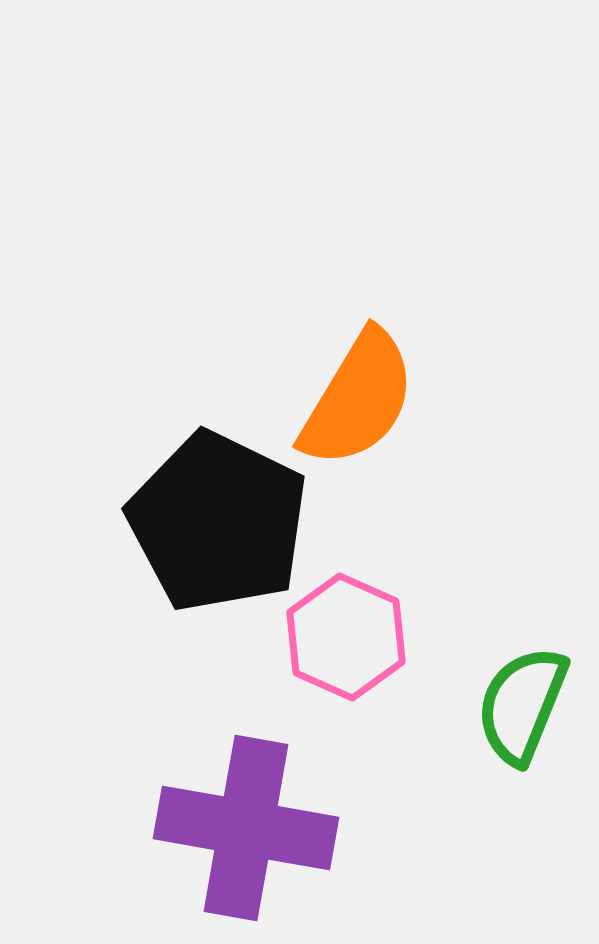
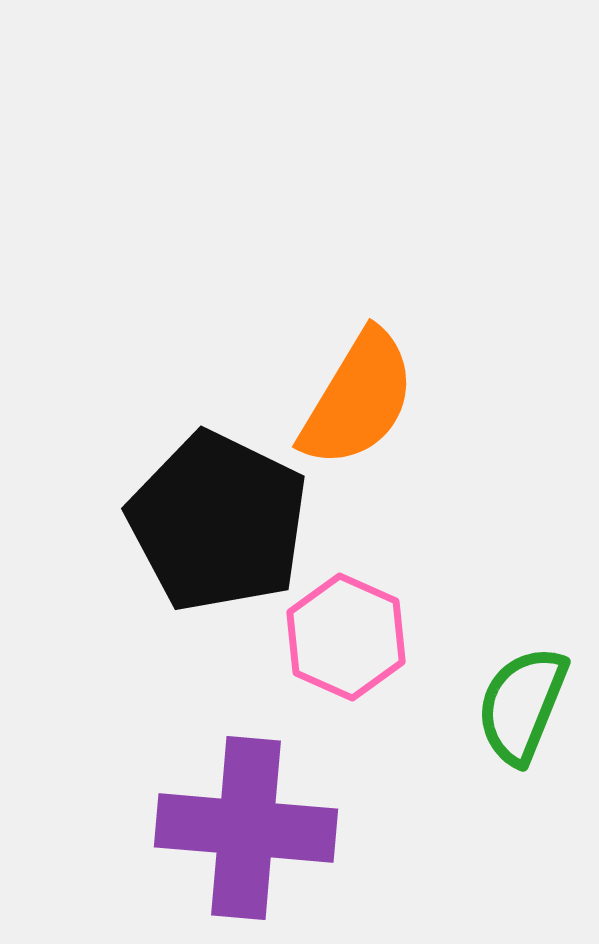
purple cross: rotated 5 degrees counterclockwise
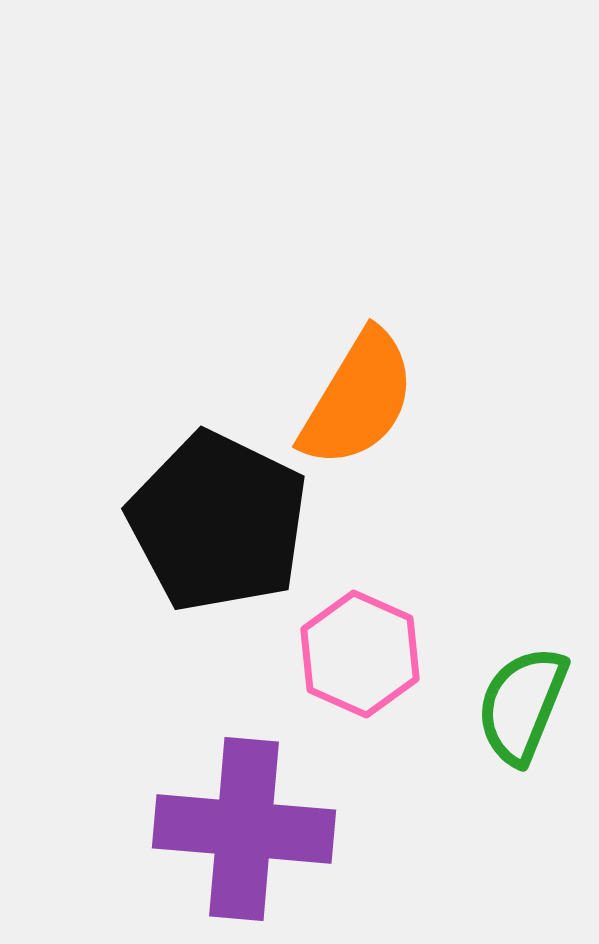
pink hexagon: moved 14 px right, 17 px down
purple cross: moved 2 px left, 1 px down
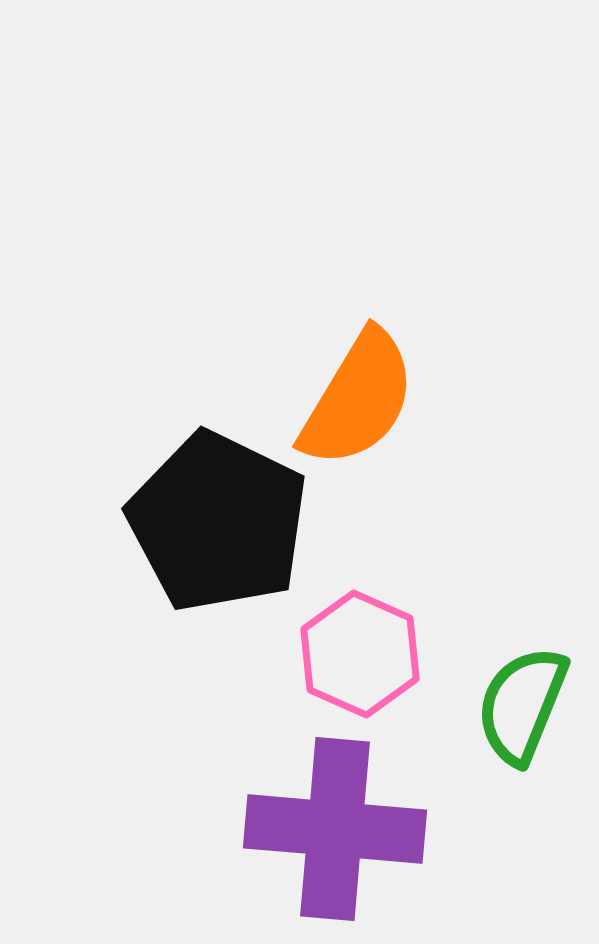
purple cross: moved 91 px right
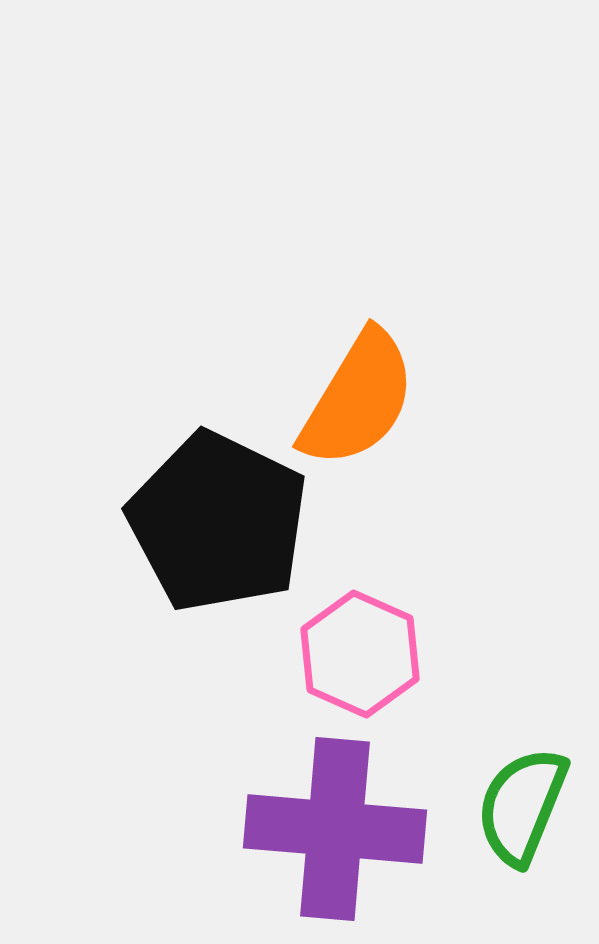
green semicircle: moved 101 px down
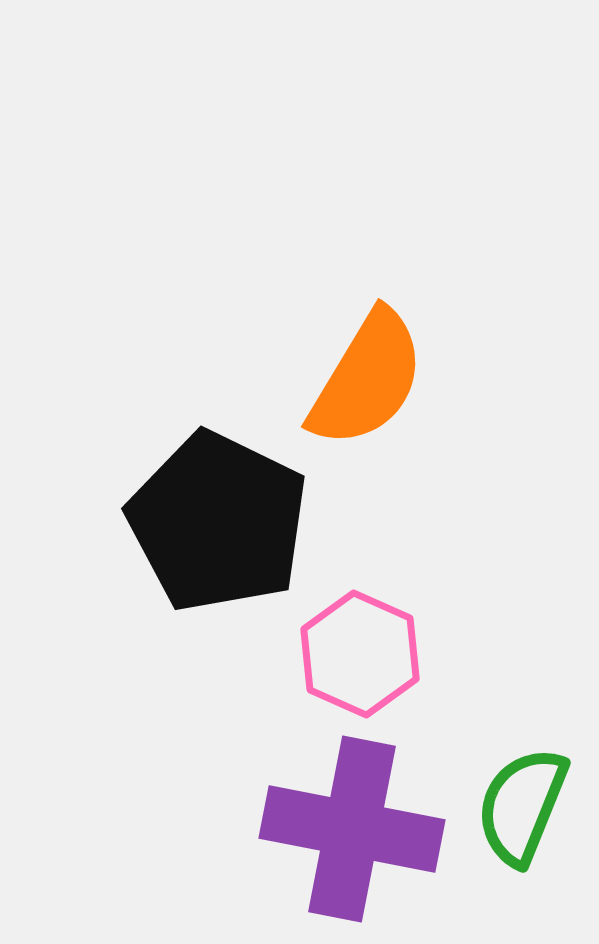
orange semicircle: moved 9 px right, 20 px up
purple cross: moved 17 px right; rotated 6 degrees clockwise
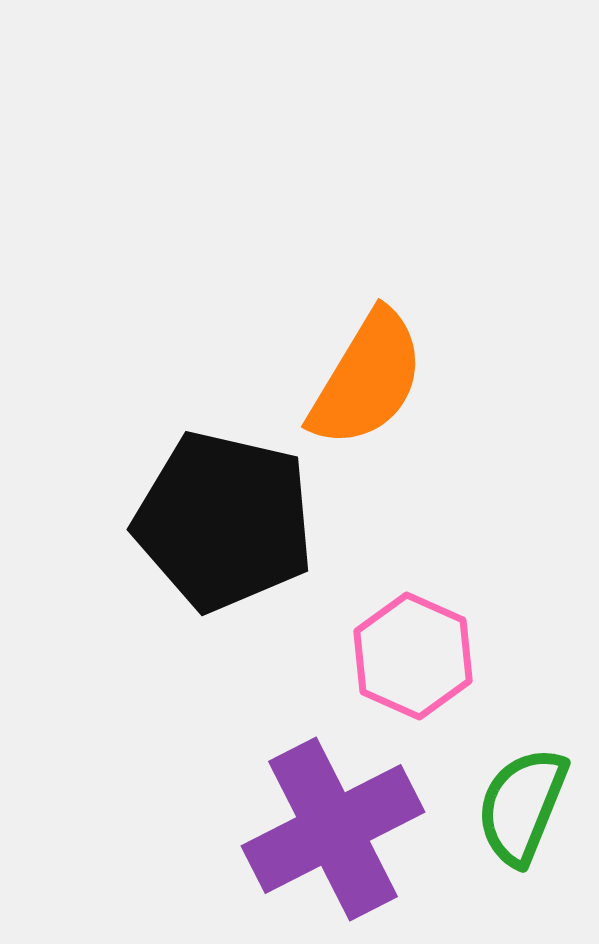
black pentagon: moved 6 px right, 1 px up; rotated 13 degrees counterclockwise
pink hexagon: moved 53 px right, 2 px down
purple cross: moved 19 px left; rotated 38 degrees counterclockwise
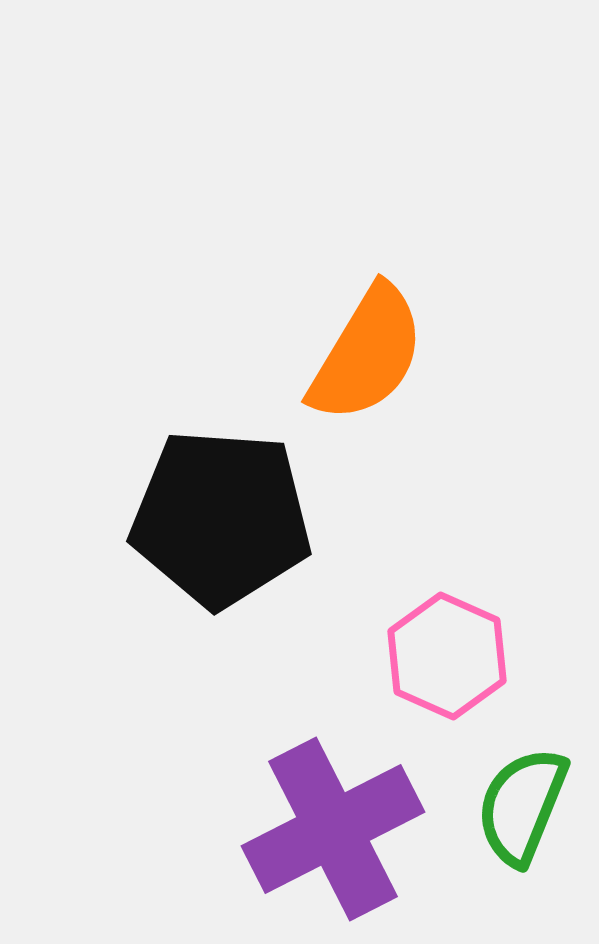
orange semicircle: moved 25 px up
black pentagon: moved 3 px left, 3 px up; rotated 9 degrees counterclockwise
pink hexagon: moved 34 px right
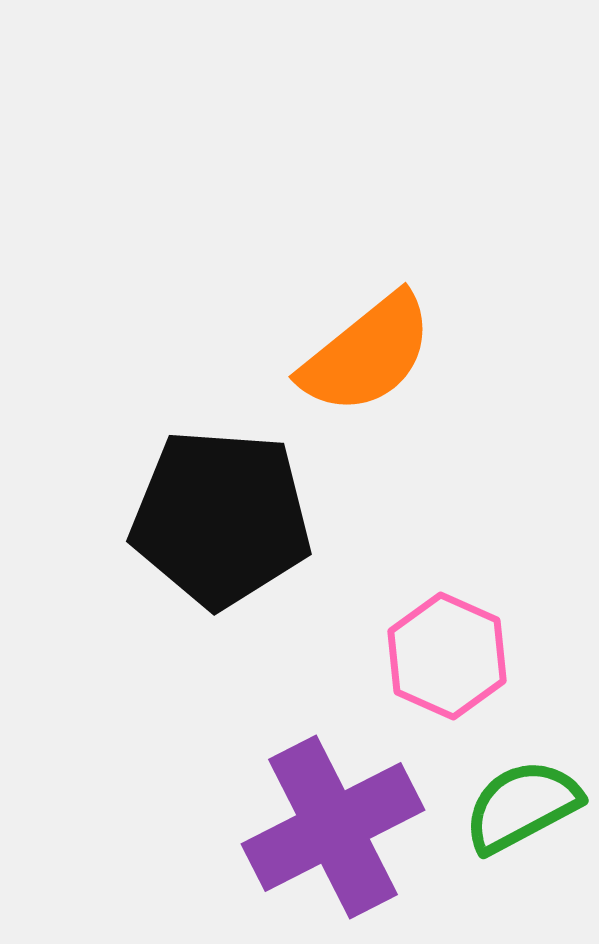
orange semicircle: rotated 20 degrees clockwise
green semicircle: rotated 40 degrees clockwise
purple cross: moved 2 px up
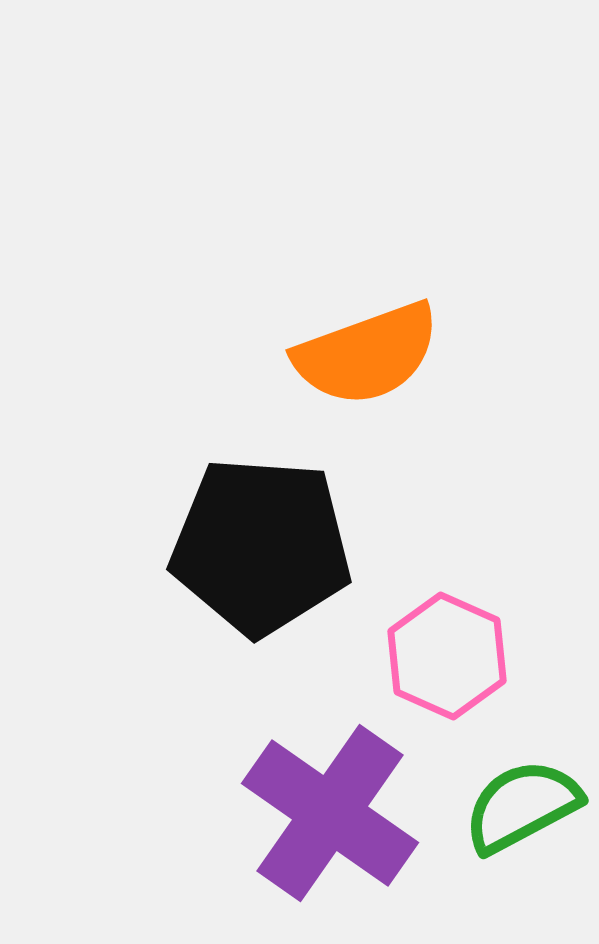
orange semicircle: rotated 19 degrees clockwise
black pentagon: moved 40 px right, 28 px down
purple cross: moved 3 px left, 14 px up; rotated 28 degrees counterclockwise
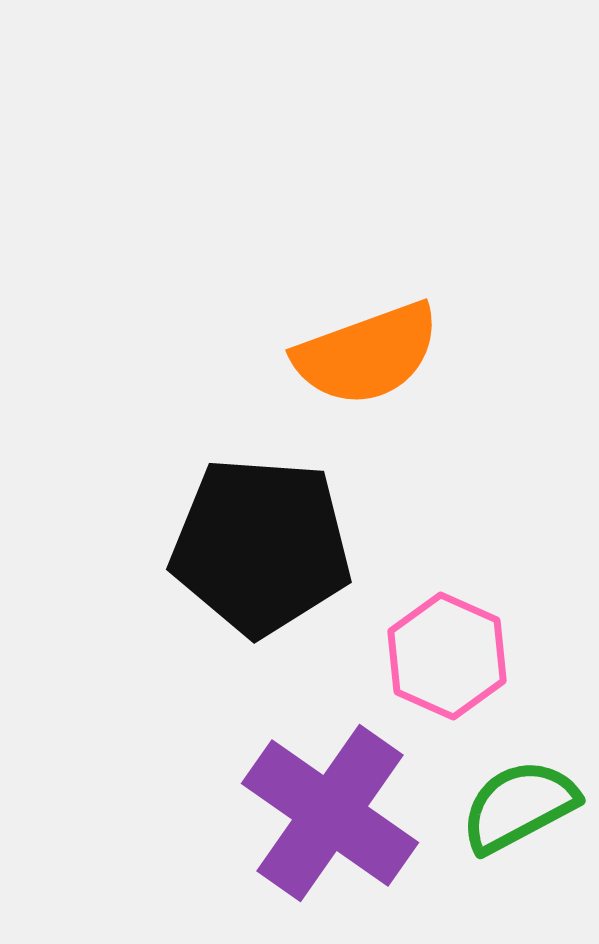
green semicircle: moved 3 px left
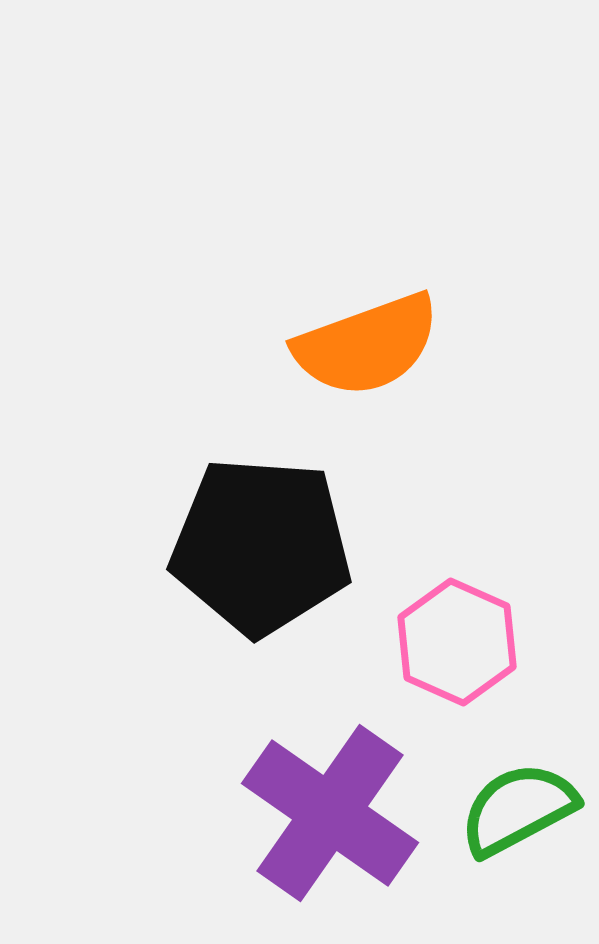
orange semicircle: moved 9 px up
pink hexagon: moved 10 px right, 14 px up
green semicircle: moved 1 px left, 3 px down
